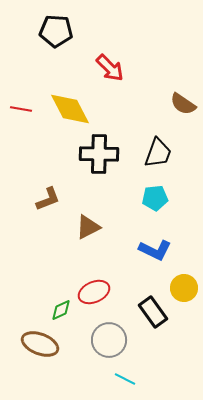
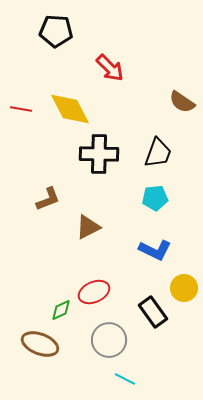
brown semicircle: moved 1 px left, 2 px up
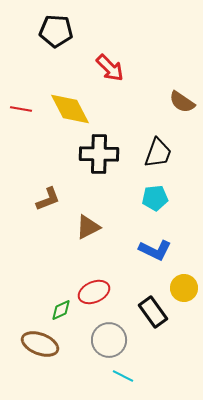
cyan line: moved 2 px left, 3 px up
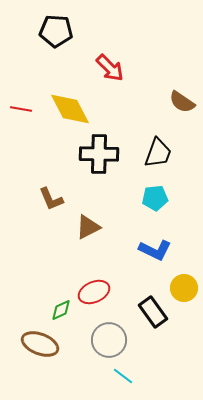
brown L-shape: moved 3 px right; rotated 88 degrees clockwise
cyan line: rotated 10 degrees clockwise
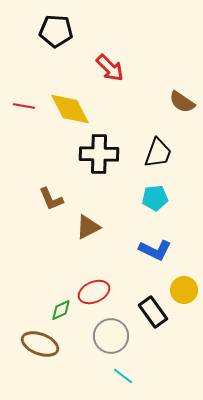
red line: moved 3 px right, 3 px up
yellow circle: moved 2 px down
gray circle: moved 2 px right, 4 px up
